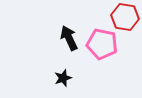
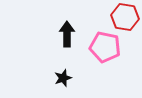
black arrow: moved 2 px left, 4 px up; rotated 25 degrees clockwise
pink pentagon: moved 3 px right, 3 px down
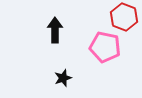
red hexagon: moved 1 px left; rotated 12 degrees clockwise
black arrow: moved 12 px left, 4 px up
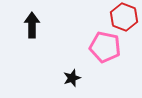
black arrow: moved 23 px left, 5 px up
black star: moved 9 px right
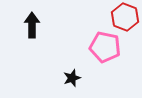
red hexagon: moved 1 px right
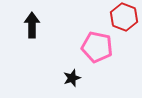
red hexagon: moved 1 px left
pink pentagon: moved 8 px left
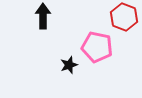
black arrow: moved 11 px right, 9 px up
black star: moved 3 px left, 13 px up
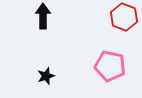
pink pentagon: moved 13 px right, 19 px down
black star: moved 23 px left, 11 px down
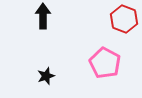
red hexagon: moved 2 px down
pink pentagon: moved 5 px left, 3 px up; rotated 16 degrees clockwise
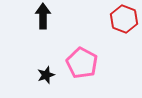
pink pentagon: moved 23 px left
black star: moved 1 px up
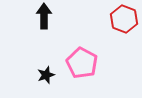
black arrow: moved 1 px right
